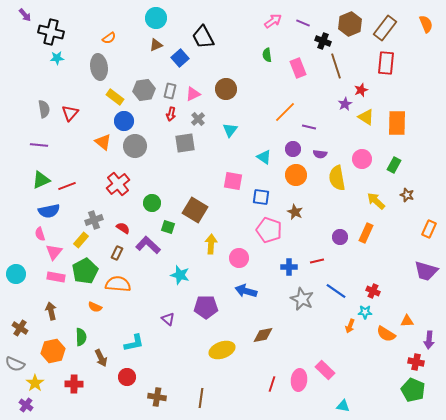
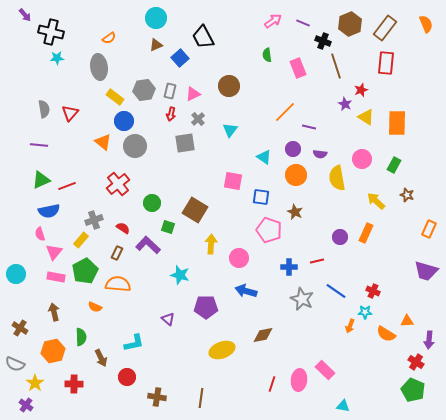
brown circle at (226, 89): moved 3 px right, 3 px up
purple star at (345, 104): rotated 16 degrees counterclockwise
brown arrow at (51, 311): moved 3 px right, 1 px down
red cross at (416, 362): rotated 21 degrees clockwise
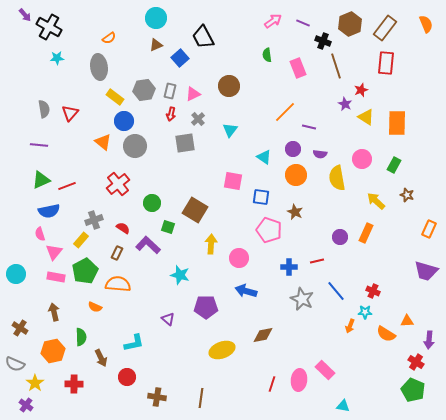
black cross at (51, 32): moved 2 px left, 5 px up; rotated 15 degrees clockwise
blue line at (336, 291): rotated 15 degrees clockwise
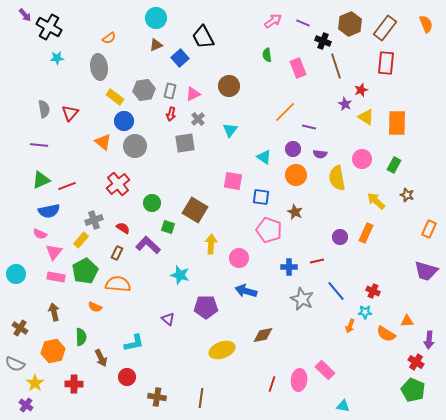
pink semicircle at (40, 234): rotated 48 degrees counterclockwise
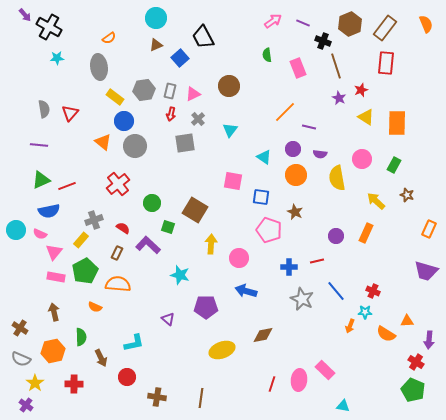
purple star at (345, 104): moved 6 px left, 6 px up
purple circle at (340, 237): moved 4 px left, 1 px up
cyan circle at (16, 274): moved 44 px up
gray semicircle at (15, 364): moved 6 px right, 5 px up
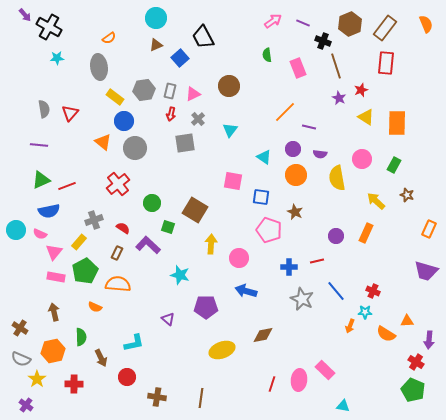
gray circle at (135, 146): moved 2 px down
yellow rectangle at (81, 240): moved 2 px left, 2 px down
yellow star at (35, 383): moved 2 px right, 4 px up
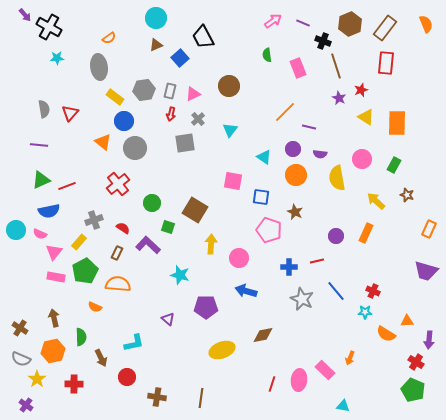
brown arrow at (54, 312): moved 6 px down
orange arrow at (350, 326): moved 32 px down
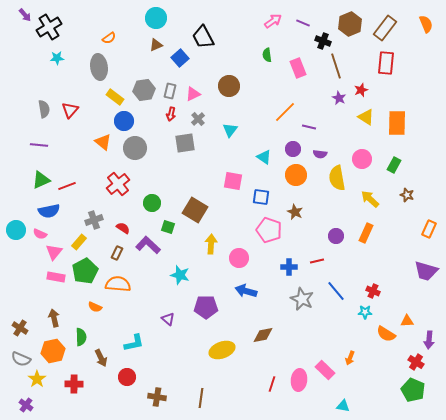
black cross at (49, 27): rotated 30 degrees clockwise
red triangle at (70, 113): moved 3 px up
yellow arrow at (376, 201): moved 6 px left, 2 px up
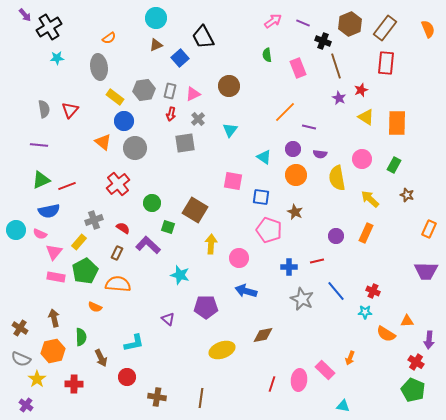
orange semicircle at (426, 24): moved 2 px right, 5 px down
purple trapezoid at (426, 271): rotated 15 degrees counterclockwise
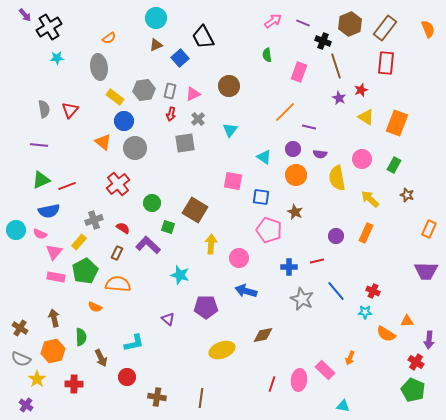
pink rectangle at (298, 68): moved 1 px right, 4 px down; rotated 42 degrees clockwise
orange rectangle at (397, 123): rotated 20 degrees clockwise
